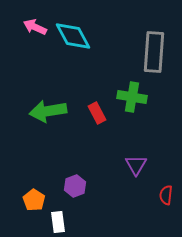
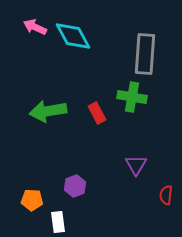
gray rectangle: moved 9 px left, 2 px down
orange pentagon: moved 2 px left; rotated 30 degrees counterclockwise
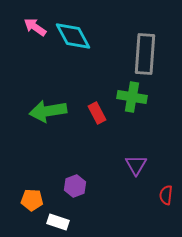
pink arrow: rotated 10 degrees clockwise
white rectangle: rotated 65 degrees counterclockwise
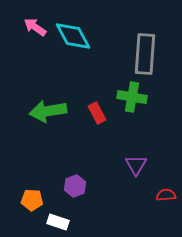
red semicircle: rotated 78 degrees clockwise
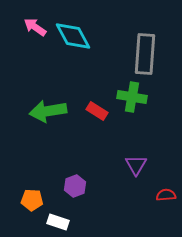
red rectangle: moved 2 px up; rotated 30 degrees counterclockwise
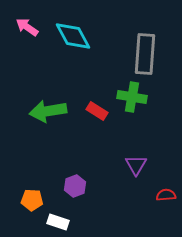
pink arrow: moved 8 px left
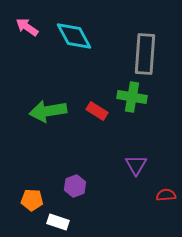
cyan diamond: moved 1 px right
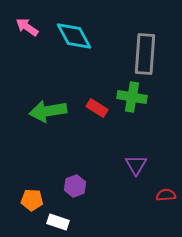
red rectangle: moved 3 px up
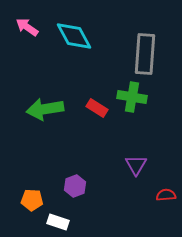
green arrow: moved 3 px left, 2 px up
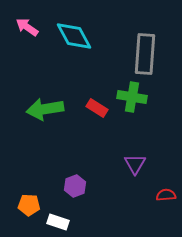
purple triangle: moved 1 px left, 1 px up
orange pentagon: moved 3 px left, 5 px down
